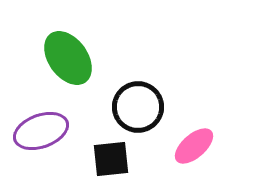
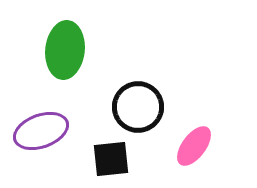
green ellipse: moved 3 px left, 8 px up; rotated 42 degrees clockwise
pink ellipse: rotated 12 degrees counterclockwise
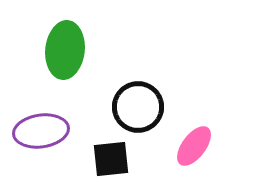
purple ellipse: rotated 12 degrees clockwise
